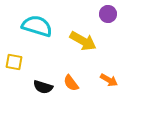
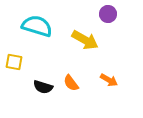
yellow arrow: moved 2 px right, 1 px up
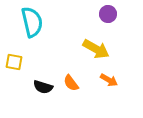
cyan semicircle: moved 5 px left, 4 px up; rotated 60 degrees clockwise
yellow arrow: moved 11 px right, 9 px down
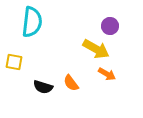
purple circle: moved 2 px right, 12 px down
cyan semicircle: rotated 20 degrees clockwise
orange arrow: moved 2 px left, 6 px up
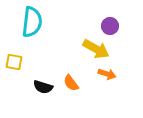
orange arrow: rotated 12 degrees counterclockwise
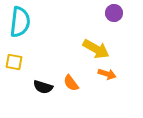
cyan semicircle: moved 12 px left
purple circle: moved 4 px right, 13 px up
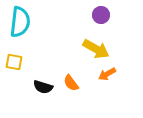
purple circle: moved 13 px left, 2 px down
orange arrow: rotated 132 degrees clockwise
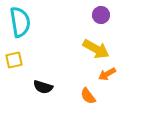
cyan semicircle: rotated 16 degrees counterclockwise
yellow square: moved 2 px up; rotated 24 degrees counterclockwise
orange semicircle: moved 17 px right, 13 px down
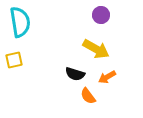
orange arrow: moved 3 px down
black semicircle: moved 32 px right, 13 px up
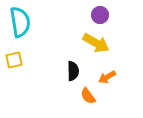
purple circle: moved 1 px left
yellow arrow: moved 6 px up
black semicircle: moved 2 px left, 3 px up; rotated 108 degrees counterclockwise
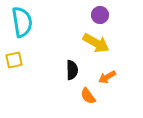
cyan semicircle: moved 2 px right
black semicircle: moved 1 px left, 1 px up
